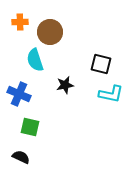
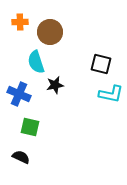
cyan semicircle: moved 1 px right, 2 px down
black star: moved 10 px left
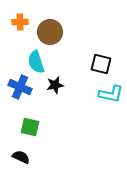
blue cross: moved 1 px right, 7 px up
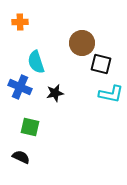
brown circle: moved 32 px right, 11 px down
black star: moved 8 px down
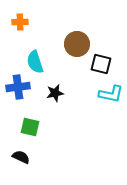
brown circle: moved 5 px left, 1 px down
cyan semicircle: moved 1 px left
blue cross: moved 2 px left; rotated 30 degrees counterclockwise
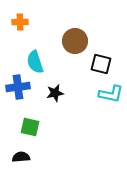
brown circle: moved 2 px left, 3 px up
black semicircle: rotated 30 degrees counterclockwise
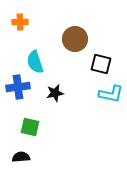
brown circle: moved 2 px up
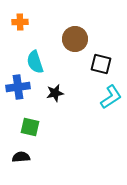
cyan L-shape: moved 3 px down; rotated 45 degrees counterclockwise
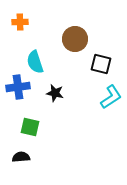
black star: rotated 24 degrees clockwise
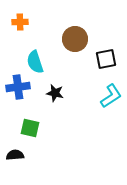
black square: moved 5 px right, 5 px up; rotated 25 degrees counterclockwise
cyan L-shape: moved 1 px up
green square: moved 1 px down
black semicircle: moved 6 px left, 2 px up
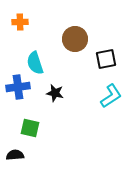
cyan semicircle: moved 1 px down
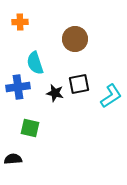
black square: moved 27 px left, 25 px down
black semicircle: moved 2 px left, 4 px down
